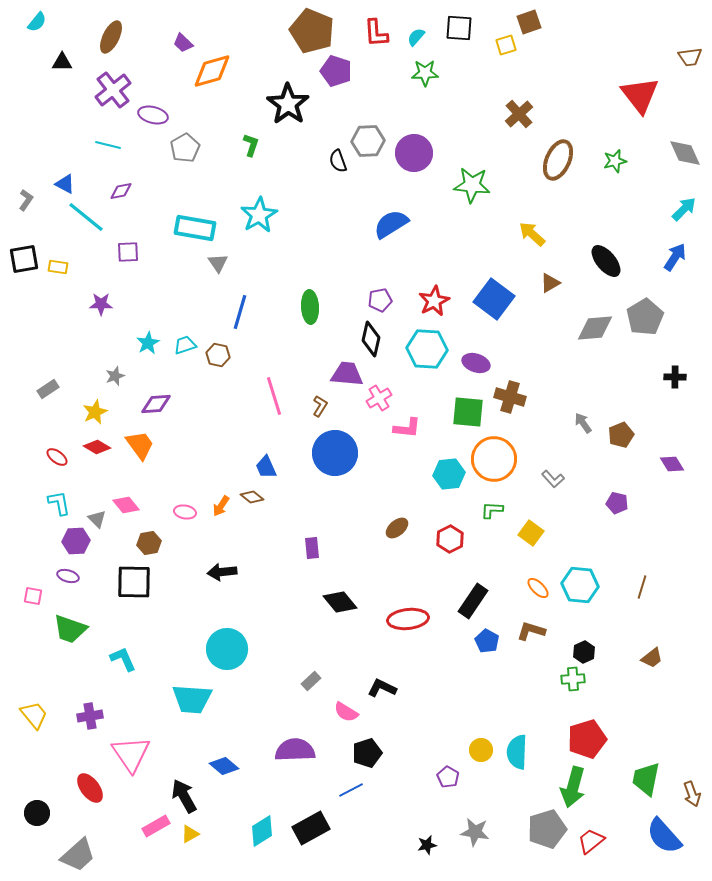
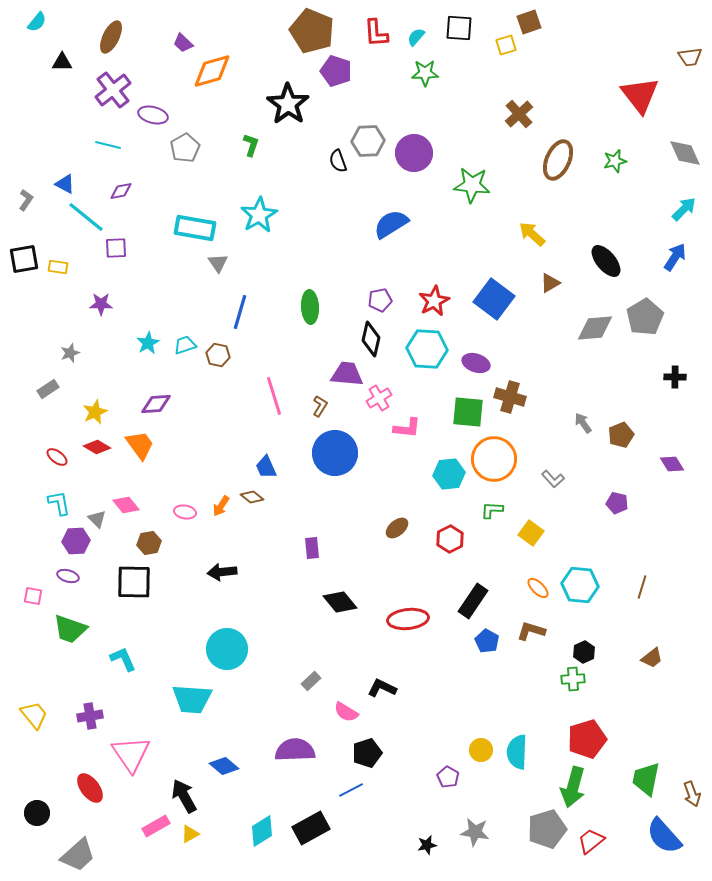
purple square at (128, 252): moved 12 px left, 4 px up
gray star at (115, 376): moved 45 px left, 23 px up
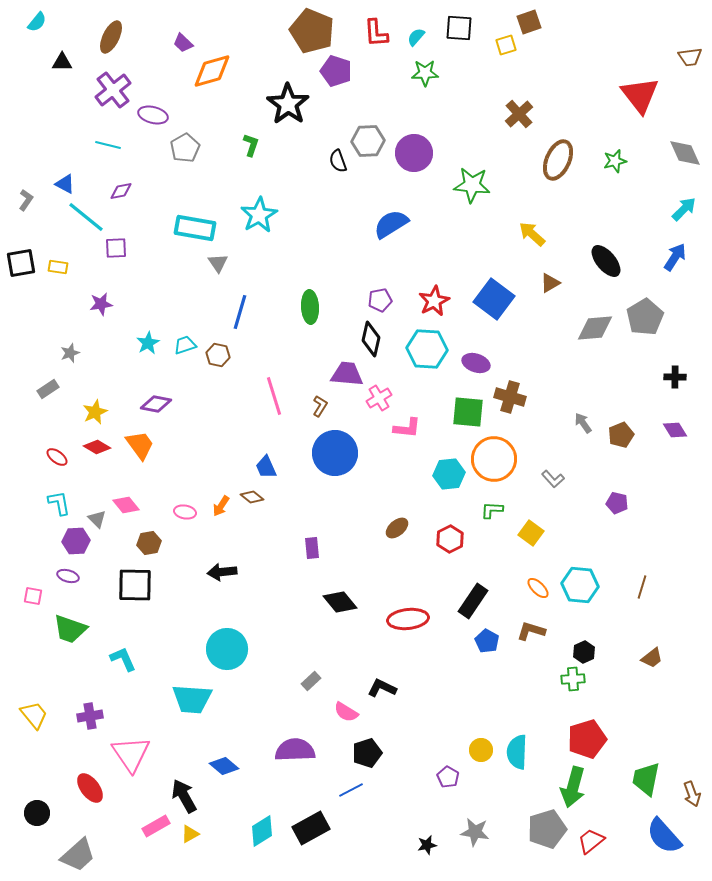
black square at (24, 259): moved 3 px left, 4 px down
purple star at (101, 304): rotated 10 degrees counterclockwise
purple diamond at (156, 404): rotated 16 degrees clockwise
purple diamond at (672, 464): moved 3 px right, 34 px up
black square at (134, 582): moved 1 px right, 3 px down
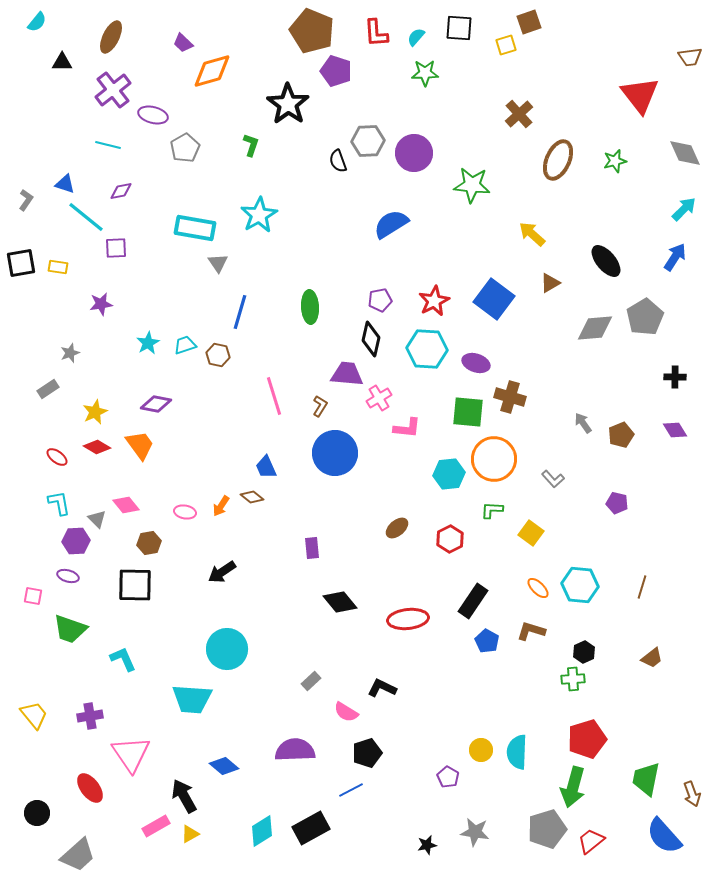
blue triangle at (65, 184): rotated 10 degrees counterclockwise
black arrow at (222, 572): rotated 28 degrees counterclockwise
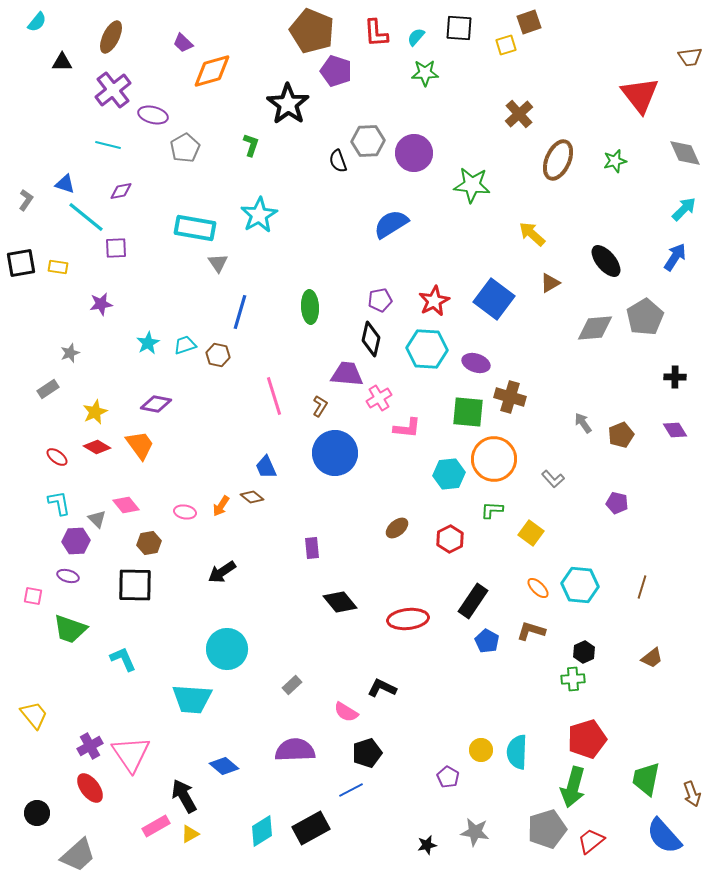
gray rectangle at (311, 681): moved 19 px left, 4 px down
purple cross at (90, 716): moved 30 px down; rotated 20 degrees counterclockwise
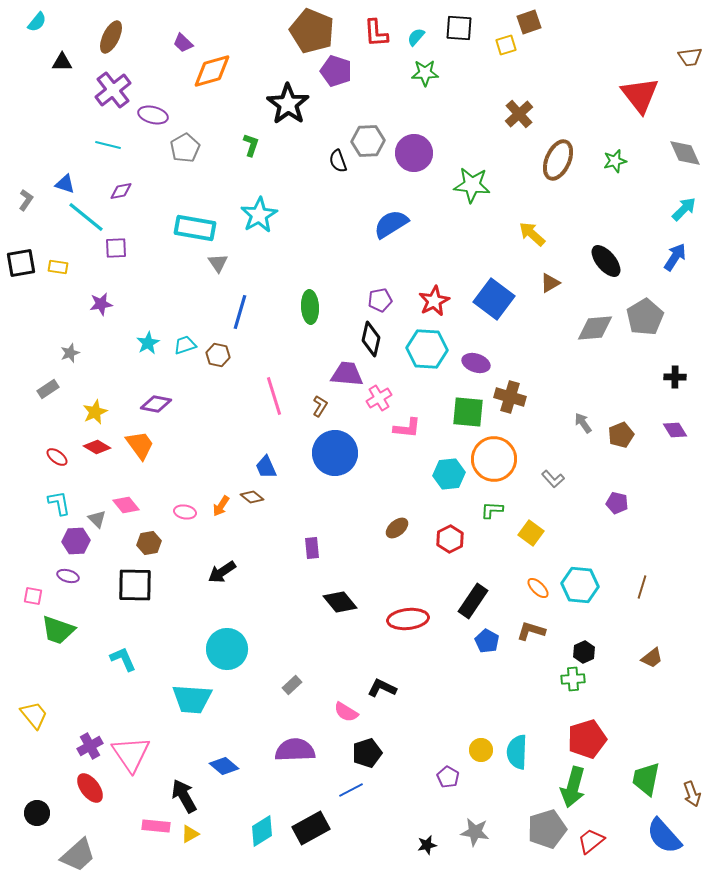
green trapezoid at (70, 629): moved 12 px left, 1 px down
pink rectangle at (156, 826): rotated 36 degrees clockwise
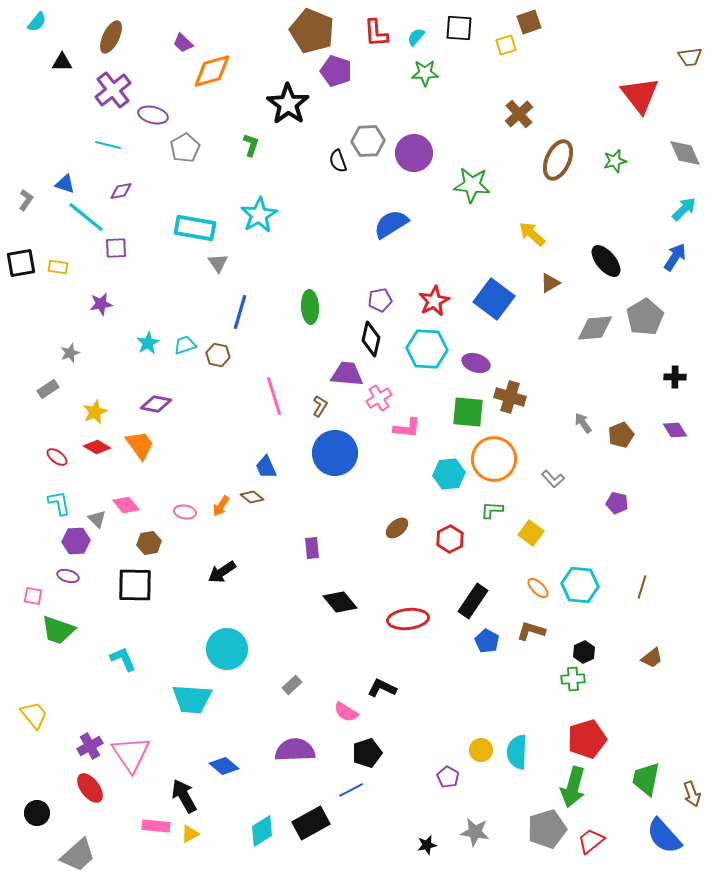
black rectangle at (311, 828): moved 5 px up
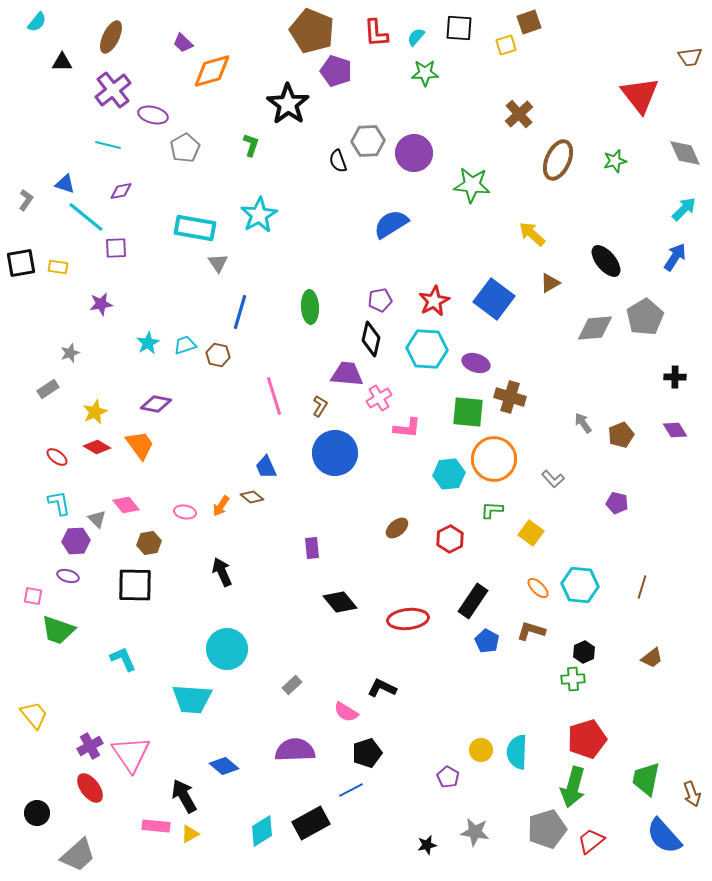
black arrow at (222, 572): rotated 100 degrees clockwise
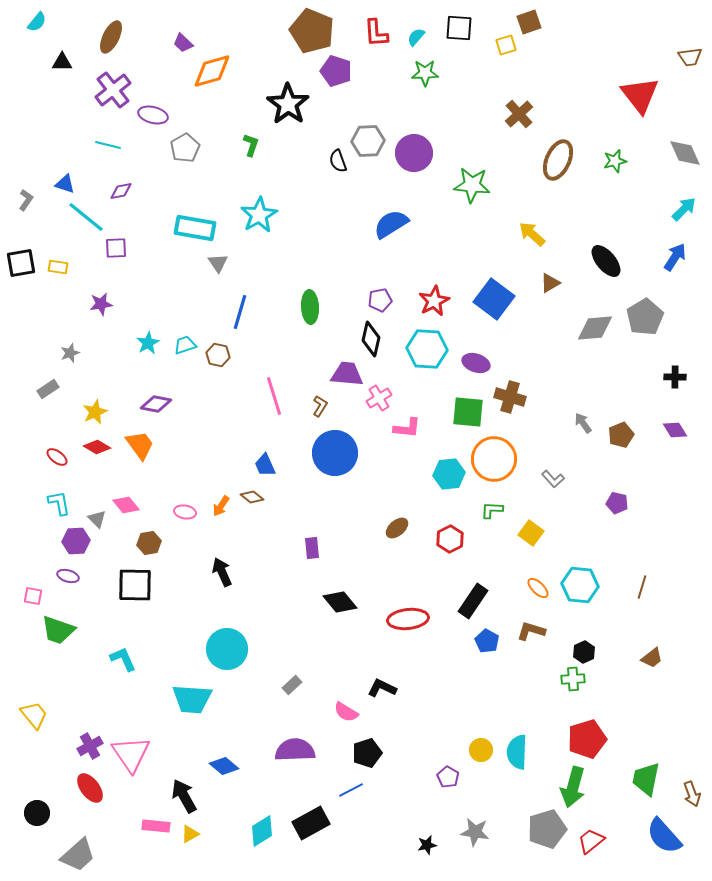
blue trapezoid at (266, 467): moved 1 px left, 2 px up
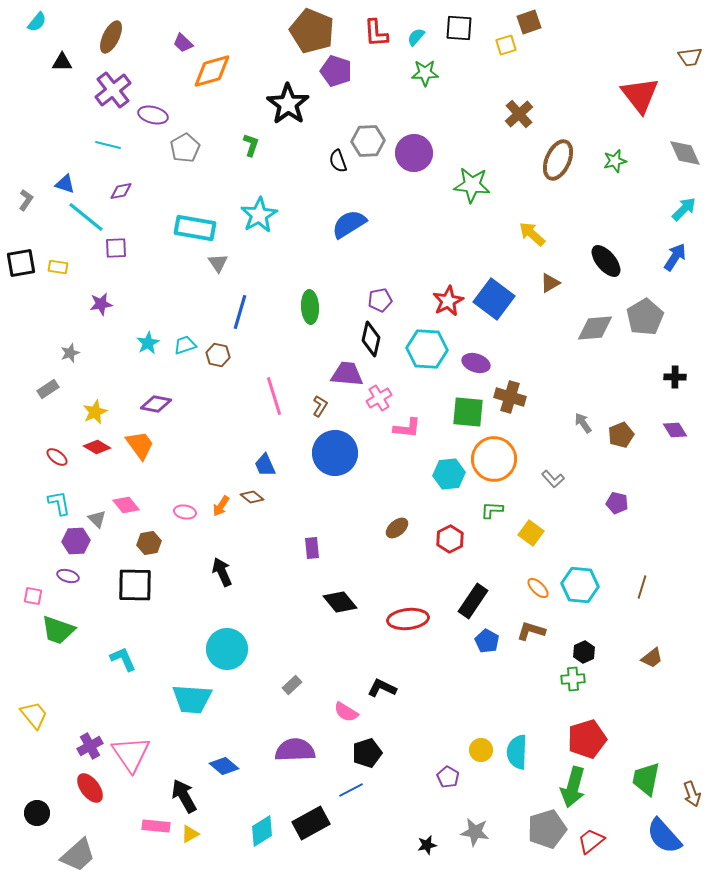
blue semicircle at (391, 224): moved 42 px left
red star at (434, 301): moved 14 px right
